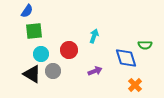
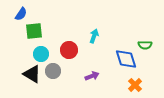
blue semicircle: moved 6 px left, 3 px down
blue diamond: moved 1 px down
purple arrow: moved 3 px left, 5 px down
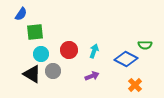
green square: moved 1 px right, 1 px down
cyan arrow: moved 15 px down
blue diamond: rotated 45 degrees counterclockwise
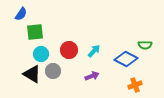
cyan arrow: rotated 24 degrees clockwise
orange cross: rotated 24 degrees clockwise
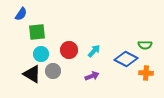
green square: moved 2 px right
orange cross: moved 11 px right, 12 px up; rotated 24 degrees clockwise
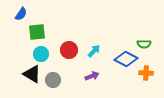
green semicircle: moved 1 px left, 1 px up
gray circle: moved 9 px down
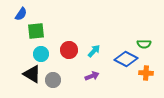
green square: moved 1 px left, 1 px up
